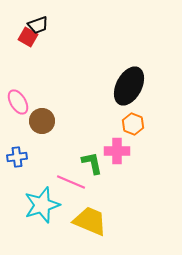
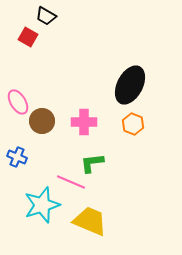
black trapezoid: moved 8 px right, 9 px up; rotated 50 degrees clockwise
black ellipse: moved 1 px right, 1 px up
pink cross: moved 33 px left, 29 px up
blue cross: rotated 30 degrees clockwise
green L-shape: rotated 85 degrees counterclockwise
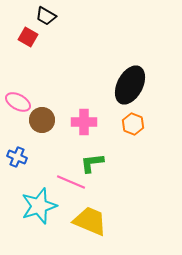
pink ellipse: rotated 30 degrees counterclockwise
brown circle: moved 1 px up
cyan star: moved 3 px left, 1 px down
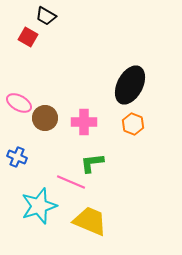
pink ellipse: moved 1 px right, 1 px down
brown circle: moved 3 px right, 2 px up
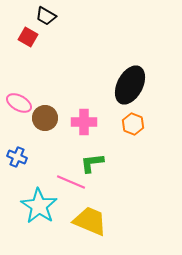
cyan star: rotated 21 degrees counterclockwise
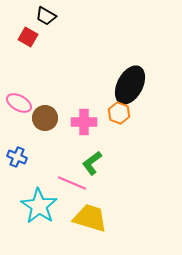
orange hexagon: moved 14 px left, 11 px up
green L-shape: rotated 30 degrees counterclockwise
pink line: moved 1 px right, 1 px down
yellow trapezoid: moved 3 px up; rotated 6 degrees counterclockwise
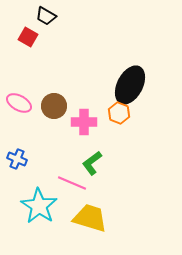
brown circle: moved 9 px right, 12 px up
blue cross: moved 2 px down
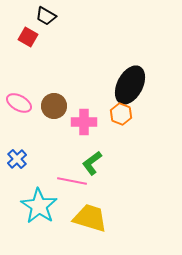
orange hexagon: moved 2 px right, 1 px down
blue cross: rotated 24 degrees clockwise
pink line: moved 2 px up; rotated 12 degrees counterclockwise
